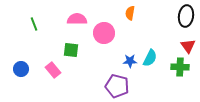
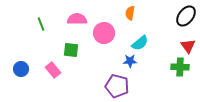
black ellipse: rotated 30 degrees clockwise
green line: moved 7 px right
cyan semicircle: moved 10 px left, 15 px up; rotated 24 degrees clockwise
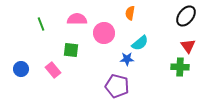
blue star: moved 3 px left, 2 px up
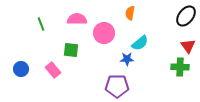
purple pentagon: rotated 15 degrees counterclockwise
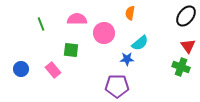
green cross: moved 1 px right; rotated 18 degrees clockwise
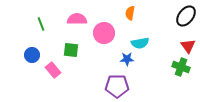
cyan semicircle: rotated 30 degrees clockwise
blue circle: moved 11 px right, 14 px up
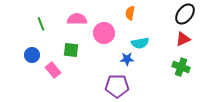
black ellipse: moved 1 px left, 2 px up
red triangle: moved 5 px left, 7 px up; rotated 42 degrees clockwise
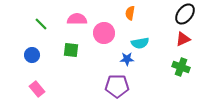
green line: rotated 24 degrees counterclockwise
pink rectangle: moved 16 px left, 19 px down
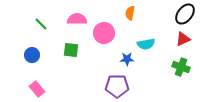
cyan semicircle: moved 6 px right, 1 px down
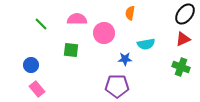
blue circle: moved 1 px left, 10 px down
blue star: moved 2 px left
